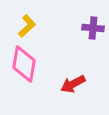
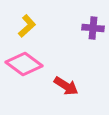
pink diamond: rotated 63 degrees counterclockwise
red arrow: moved 7 px left, 2 px down; rotated 120 degrees counterclockwise
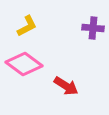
yellow L-shape: rotated 15 degrees clockwise
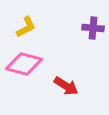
yellow L-shape: moved 1 px left, 1 px down
pink diamond: rotated 21 degrees counterclockwise
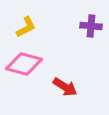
purple cross: moved 2 px left, 2 px up
red arrow: moved 1 px left, 1 px down
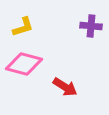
yellow L-shape: moved 3 px left; rotated 10 degrees clockwise
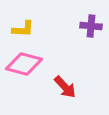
yellow L-shape: moved 2 px down; rotated 20 degrees clockwise
red arrow: rotated 15 degrees clockwise
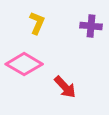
yellow L-shape: moved 14 px right, 6 px up; rotated 70 degrees counterclockwise
pink diamond: rotated 15 degrees clockwise
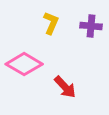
yellow L-shape: moved 14 px right
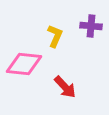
yellow L-shape: moved 4 px right, 13 px down
pink diamond: rotated 24 degrees counterclockwise
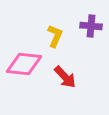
red arrow: moved 10 px up
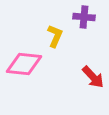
purple cross: moved 7 px left, 9 px up
red arrow: moved 28 px right
